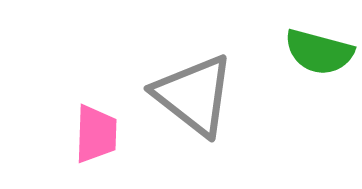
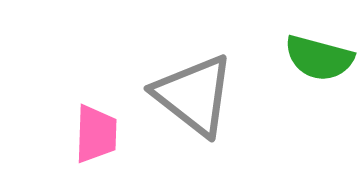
green semicircle: moved 6 px down
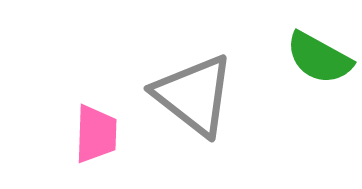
green semicircle: rotated 14 degrees clockwise
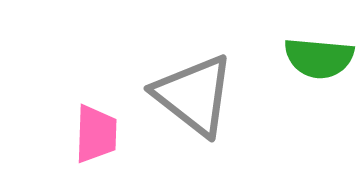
green semicircle: rotated 24 degrees counterclockwise
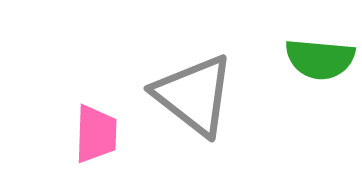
green semicircle: moved 1 px right, 1 px down
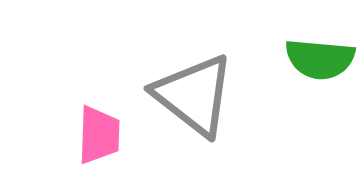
pink trapezoid: moved 3 px right, 1 px down
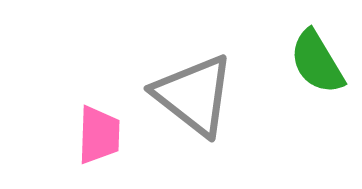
green semicircle: moved 3 px left, 3 px down; rotated 54 degrees clockwise
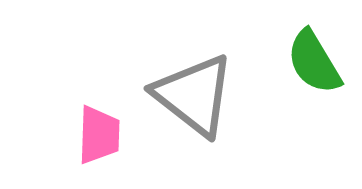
green semicircle: moved 3 px left
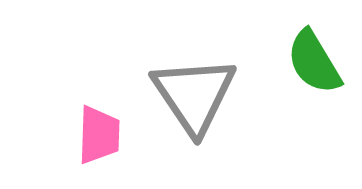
gray triangle: rotated 18 degrees clockwise
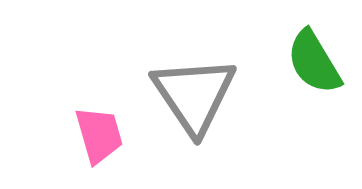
pink trapezoid: rotated 18 degrees counterclockwise
